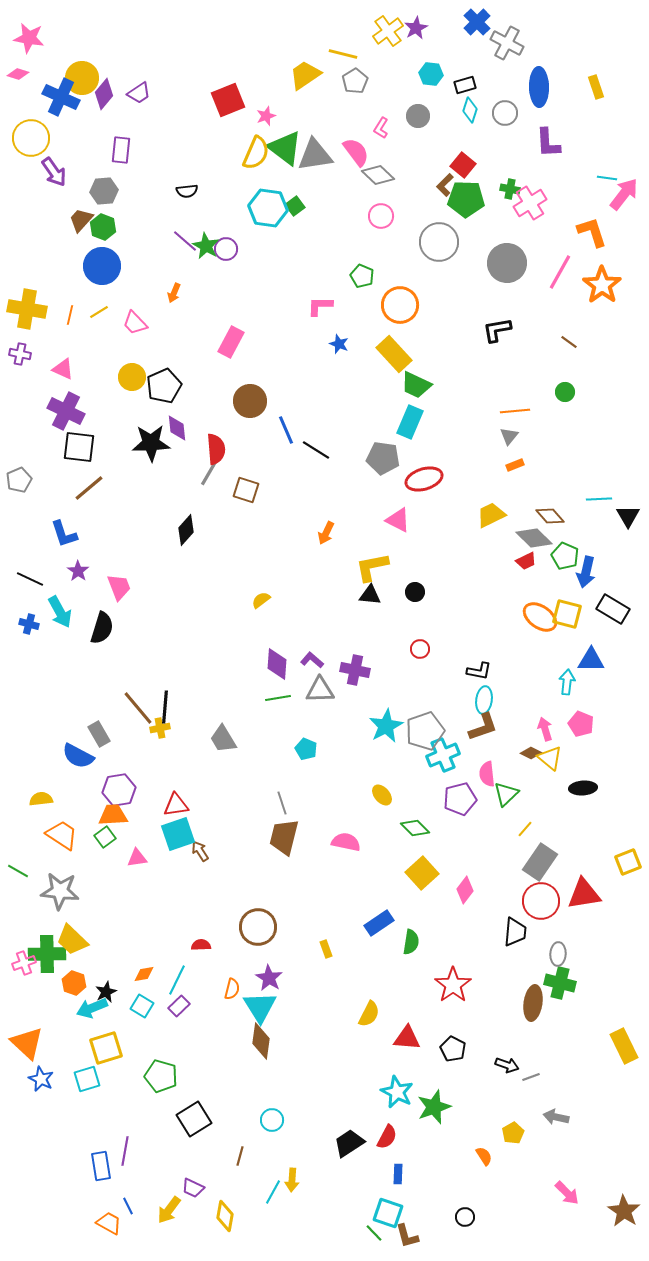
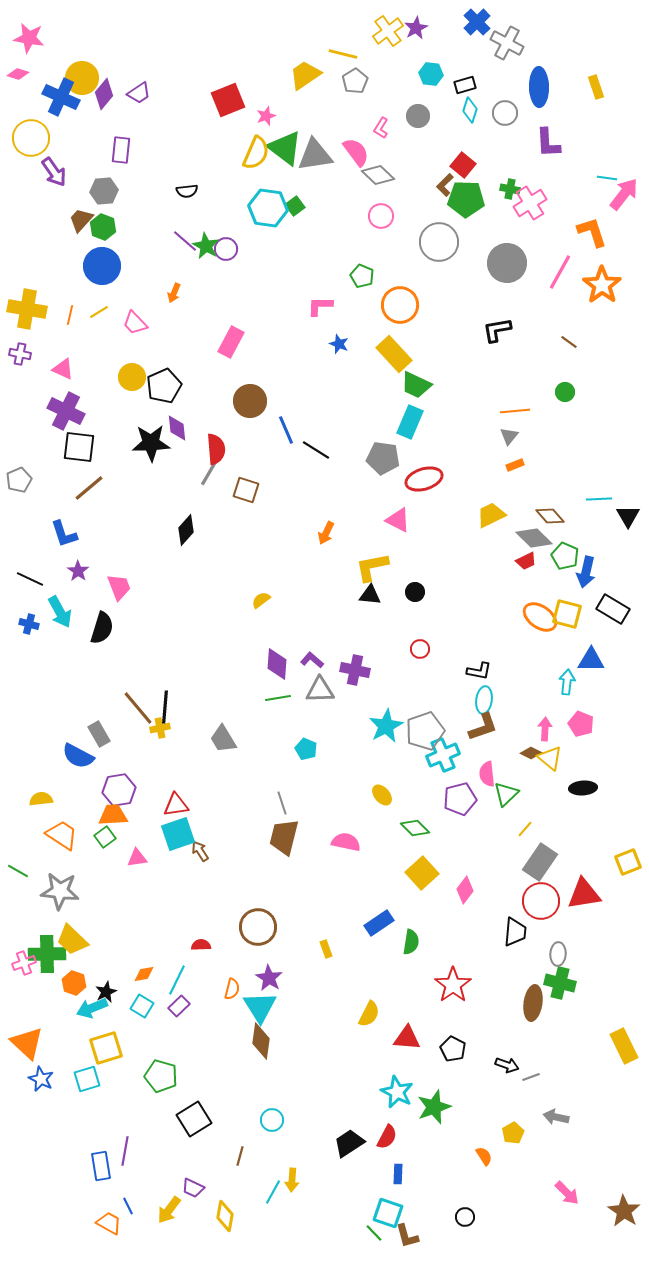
pink arrow at (545, 729): rotated 20 degrees clockwise
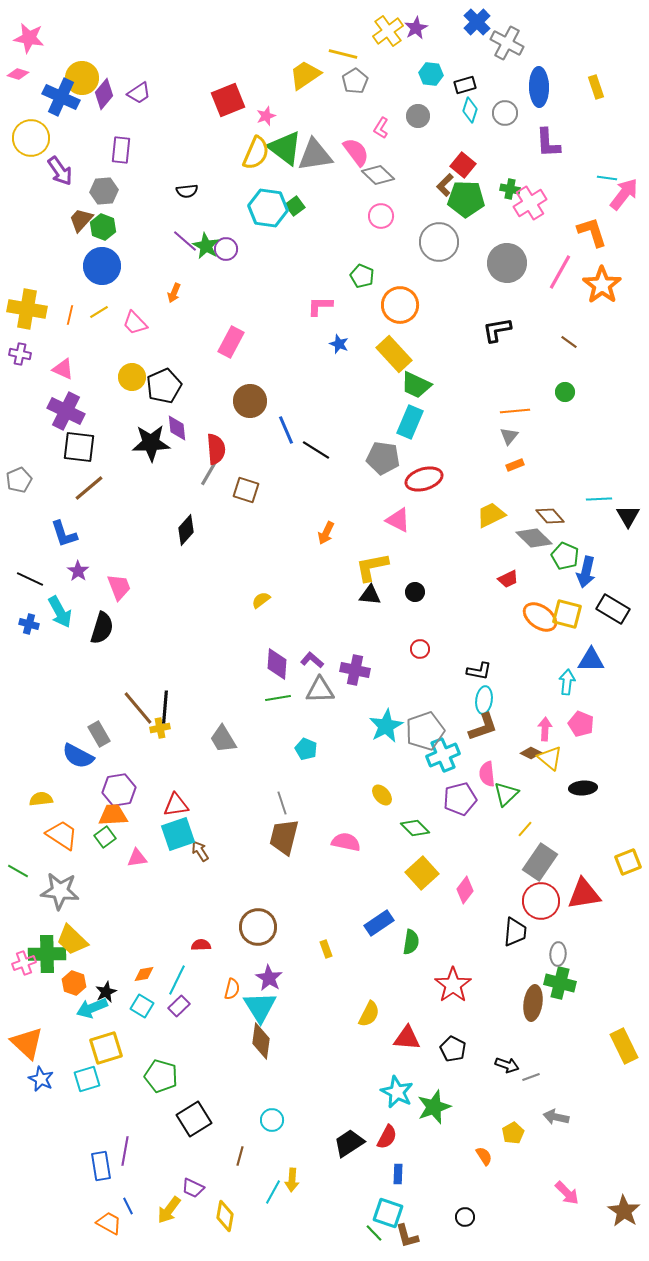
purple arrow at (54, 172): moved 6 px right, 1 px up
red trapezoid at (526, 561): moved 18 px left, 18 px down
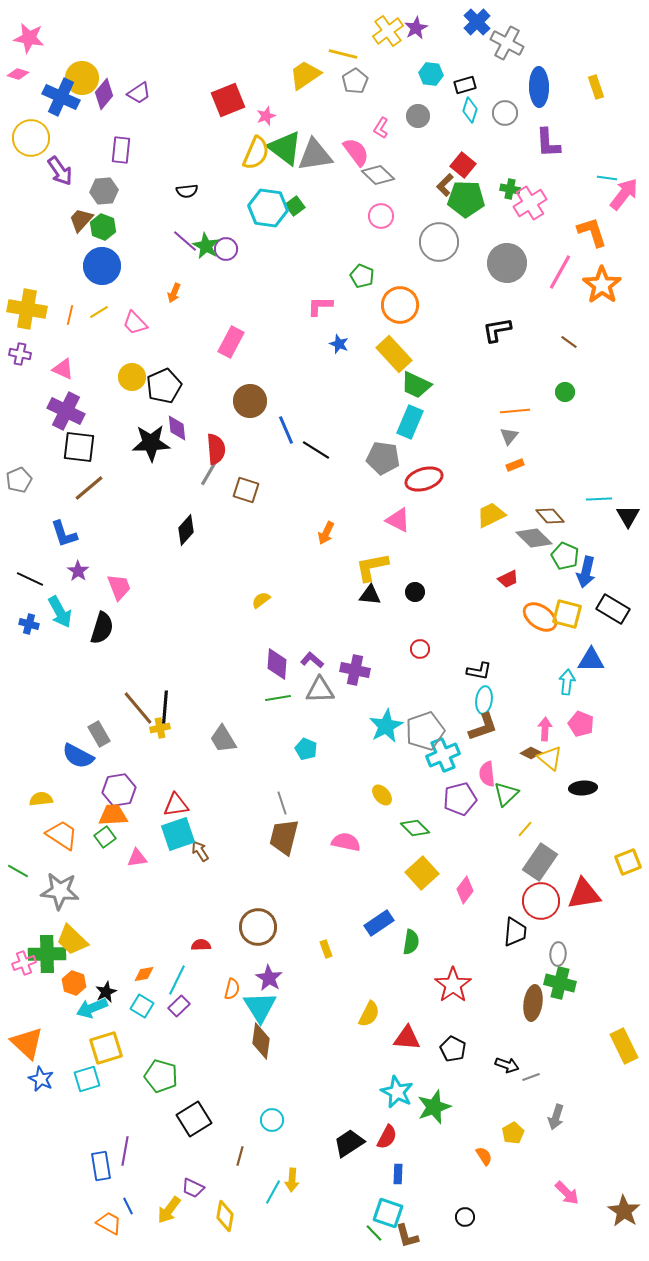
gray arrow at (556, 1117): rotated 85 degrees counterclockwise
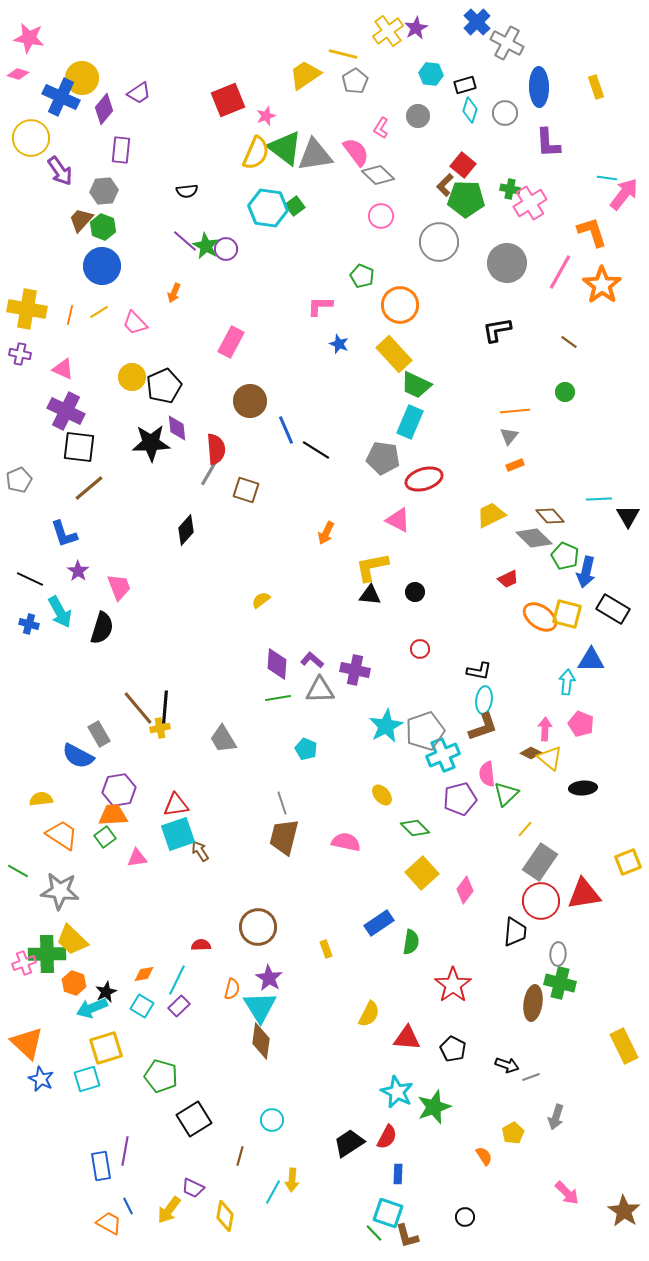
purple diamond at (104, 94): moved 15 px down
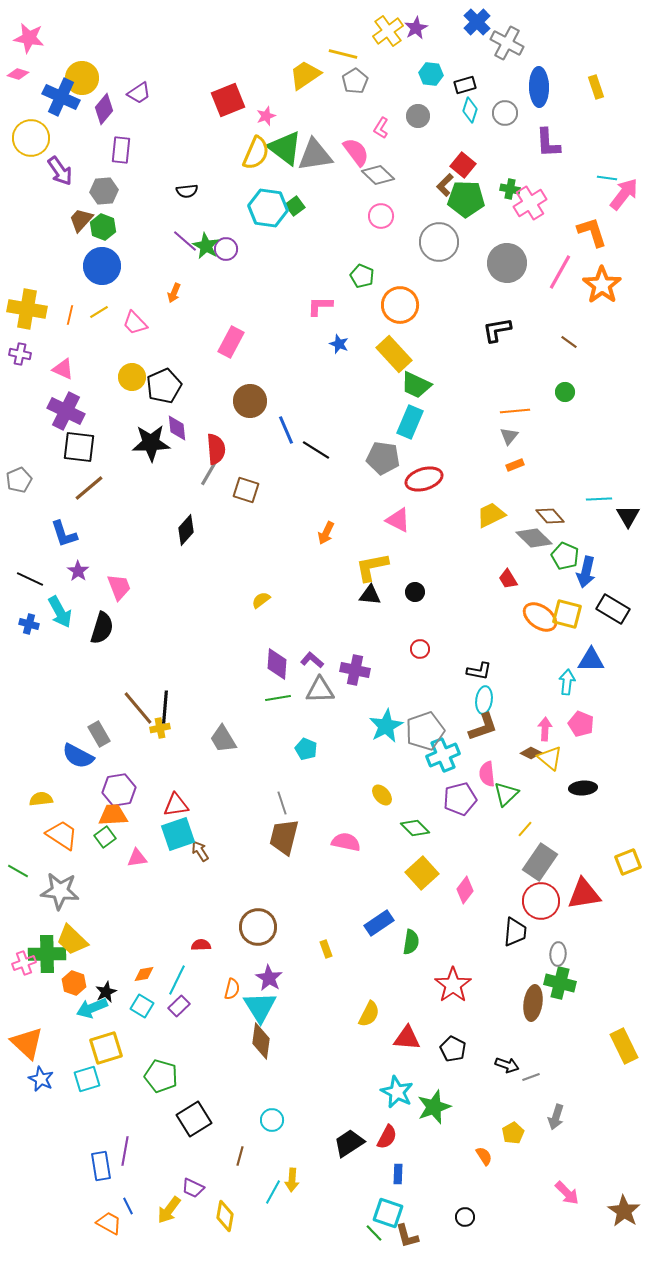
red trapezoid at (508, 579): rotated 85 degrees clockwise
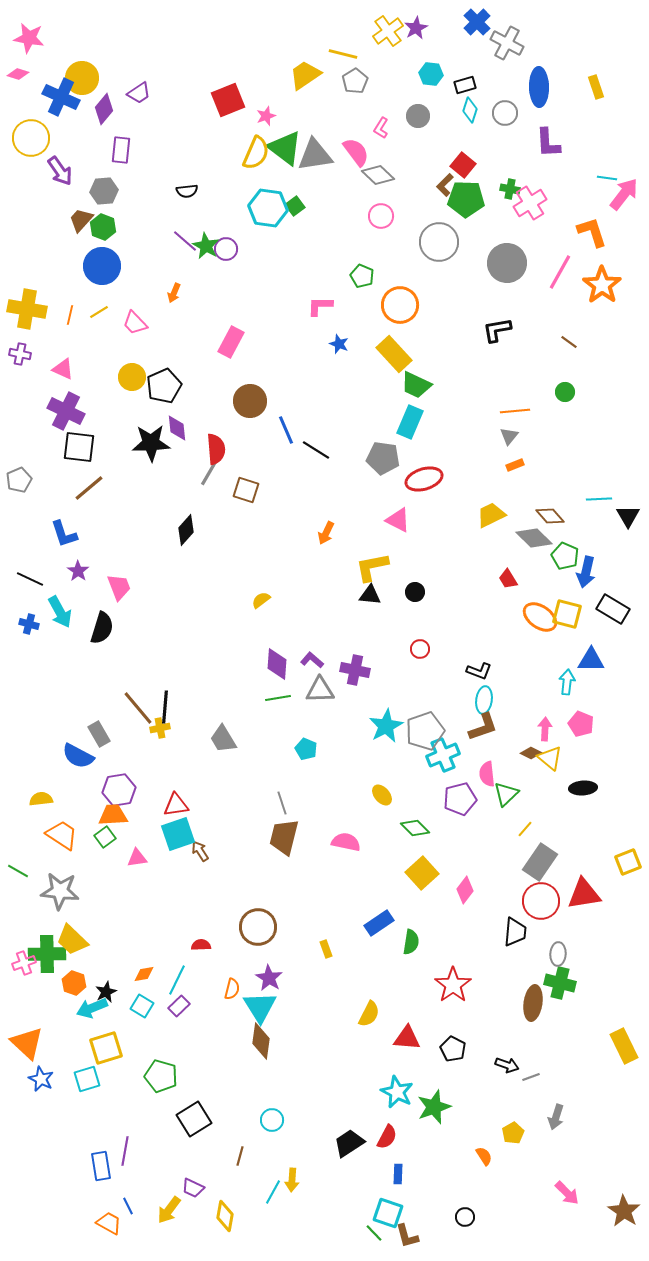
black L-shape at (479, 671): rotated 10 degrees clockwise
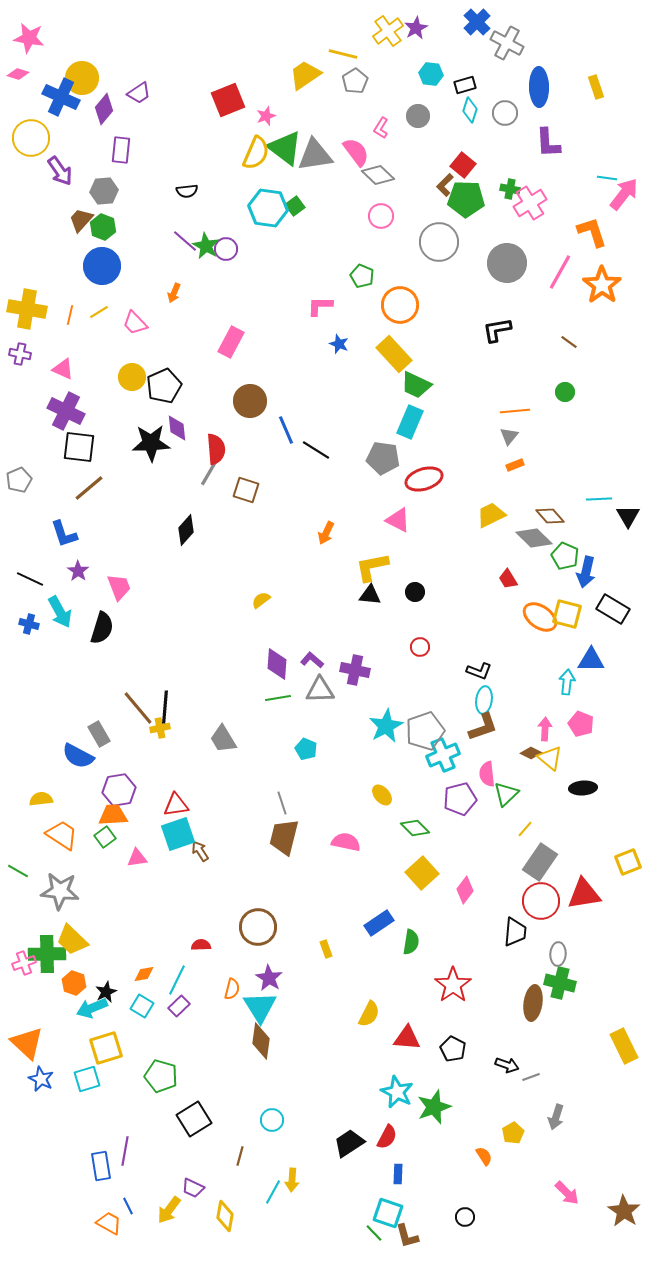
red circle at (420, 649): moved 2 px up
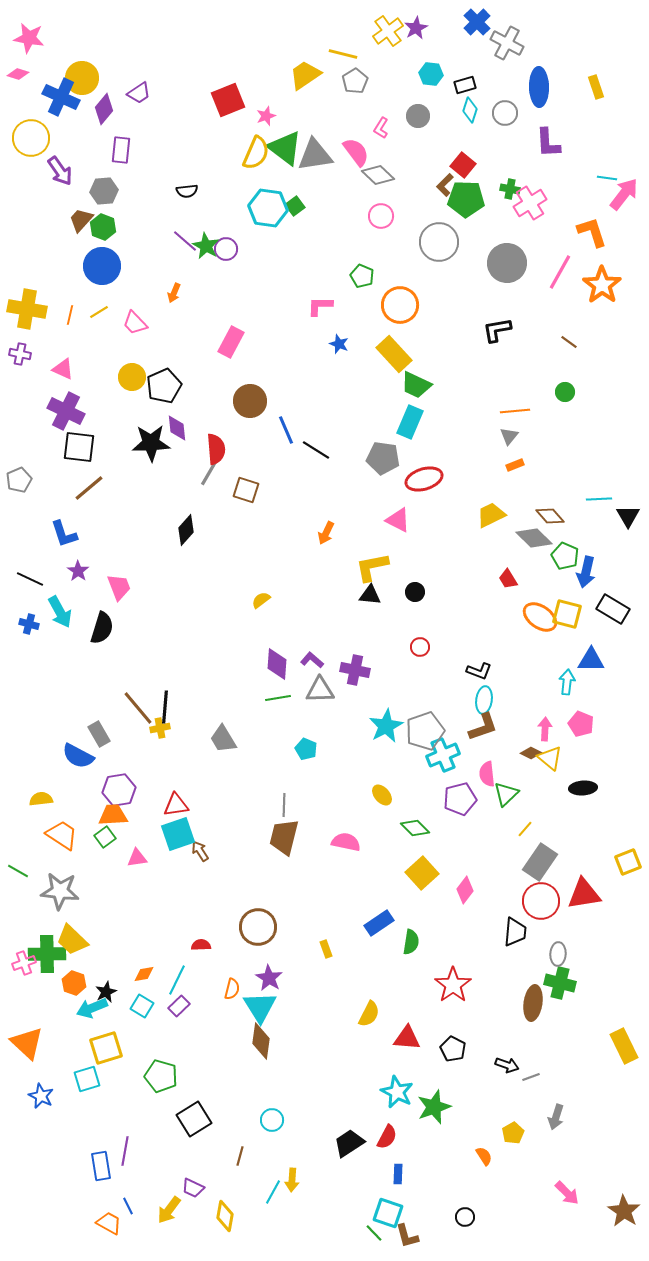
gray line at (282, 803): moved 2 px right, 2 px down; rotated 20 degrees clockwise
blue star at (41, 1079): moved 17 px down
